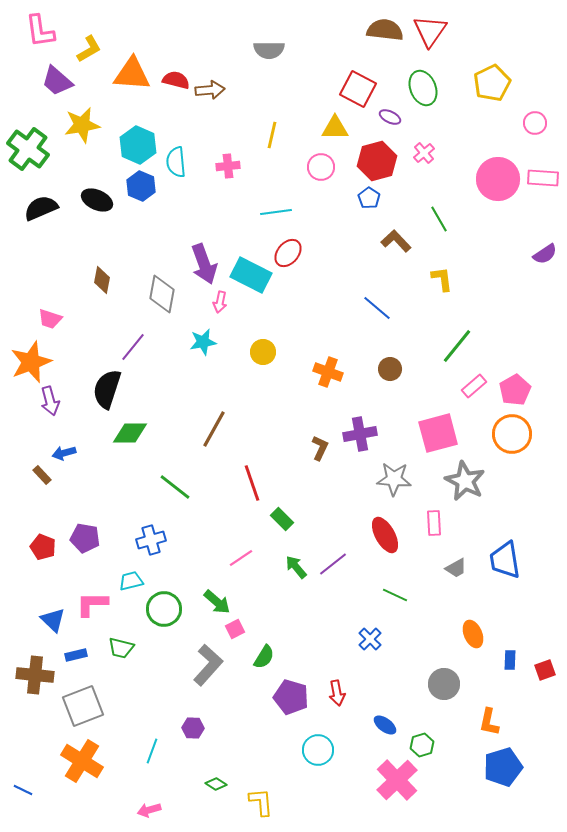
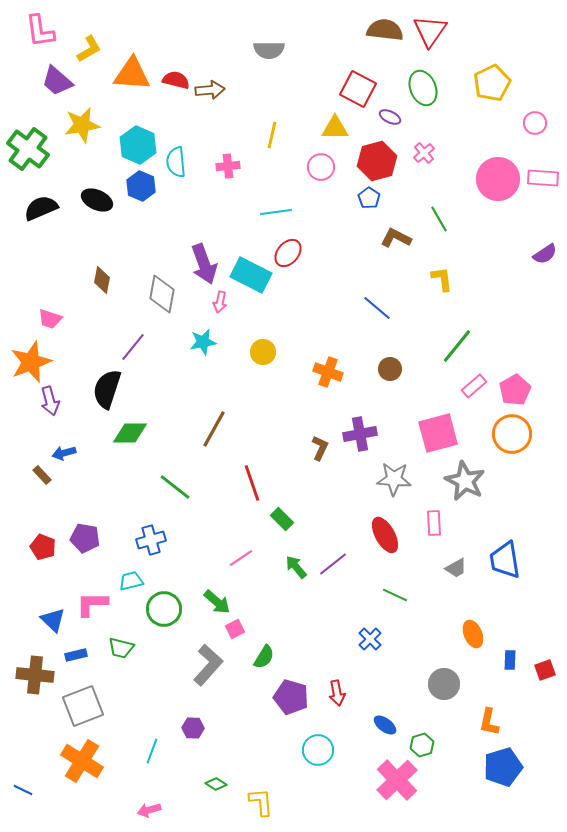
brown L-shape at (396, 241): moved 3 px up; rotated 20 degrees counterclockwise
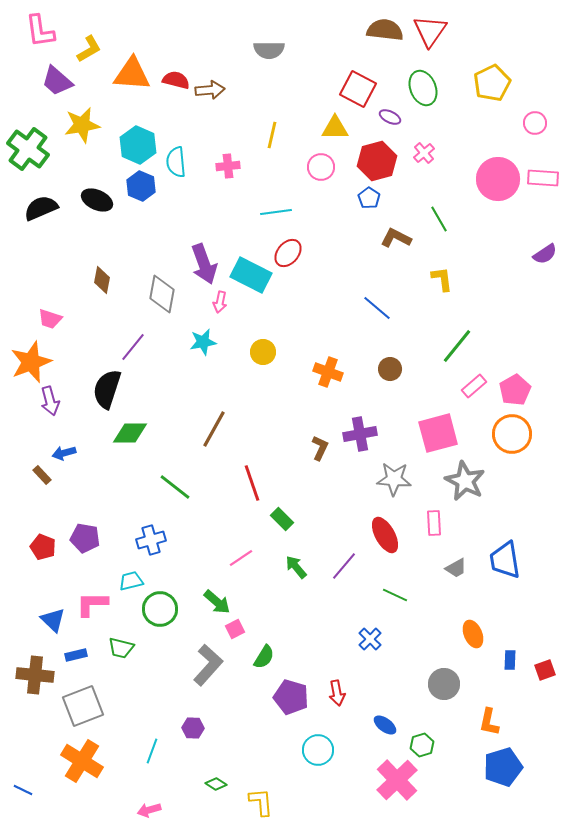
purple line at (333, 564): moved 11 px right, 2 px down; rotated 12 degrees counterclockwise
green circle at (164, 609): moved 4 px left
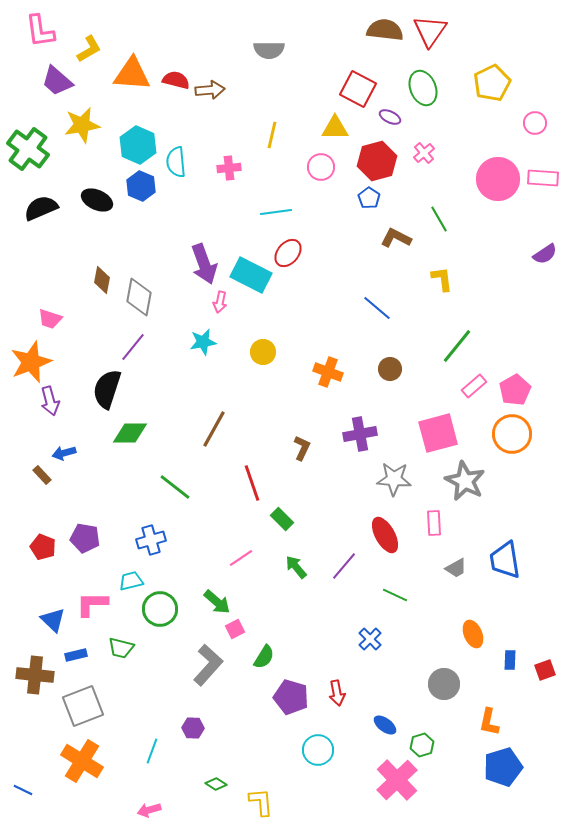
pink cross at (228, 166): moved 1 px right, 2 px down
gray diamond at (162, 294): moved 23 px left, 3 px down
brown L-shape at (320, 448): moved 18 px left
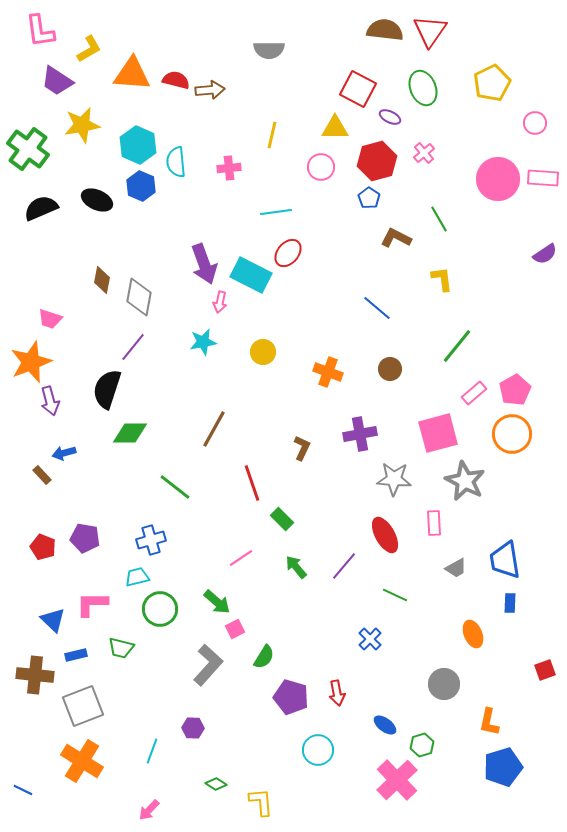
purple trapezoid at (57, 81): rotated 8 degrees counterclockwise
pink rectangle at (474, 386): moved 7 px down
cyan trapezoid at (131, 581): moved 6 px right, 4 px up
blue rectangle at (510, 660): moved 57 px up
pink arrow at (149, 810): rotated 30 degrees counterclockwise
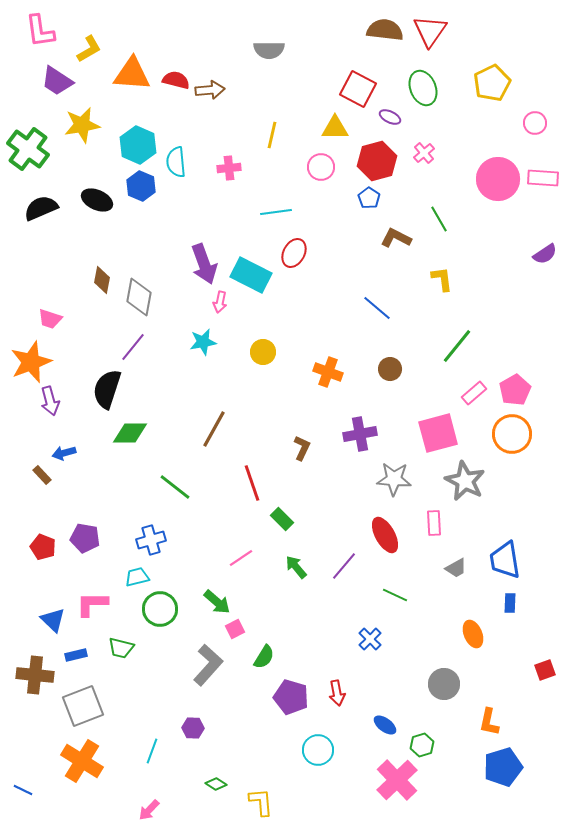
red ellipse at (288, 253): moved 6 px right; rotated 12 degrees counterclockwise
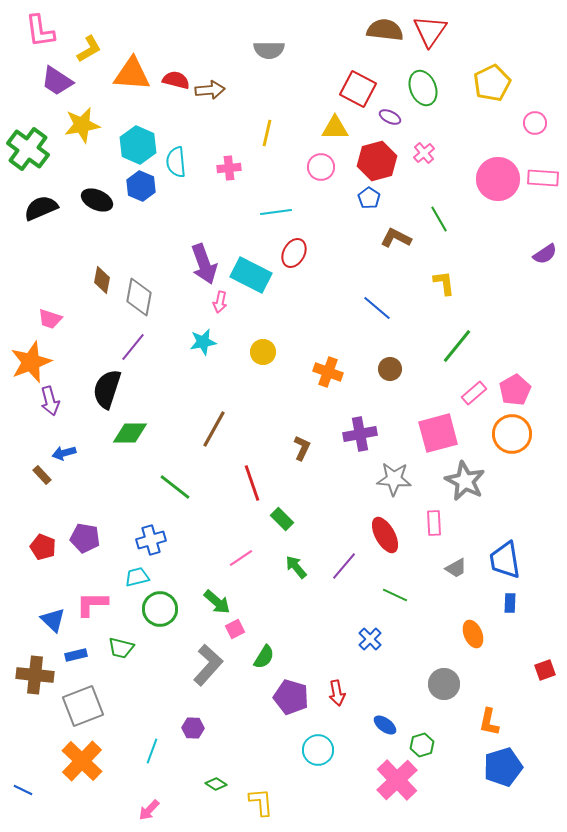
yellow line at (272, 135): moved 5 px left, 2 px up
yellow L-shape at (442, 279): moved 2 px right, 4 px down
orange cross at (82, 761): rotated 12 degrees clockwise
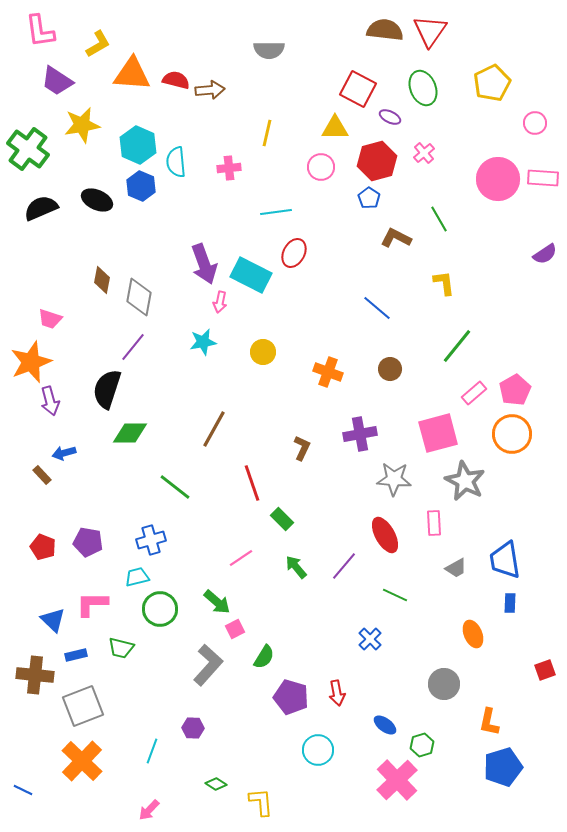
yellow L-shape at (89, 49): moved 9 px right, 5 px up
purple pentagon at (85, 538): moved 3 px right, 4 px down
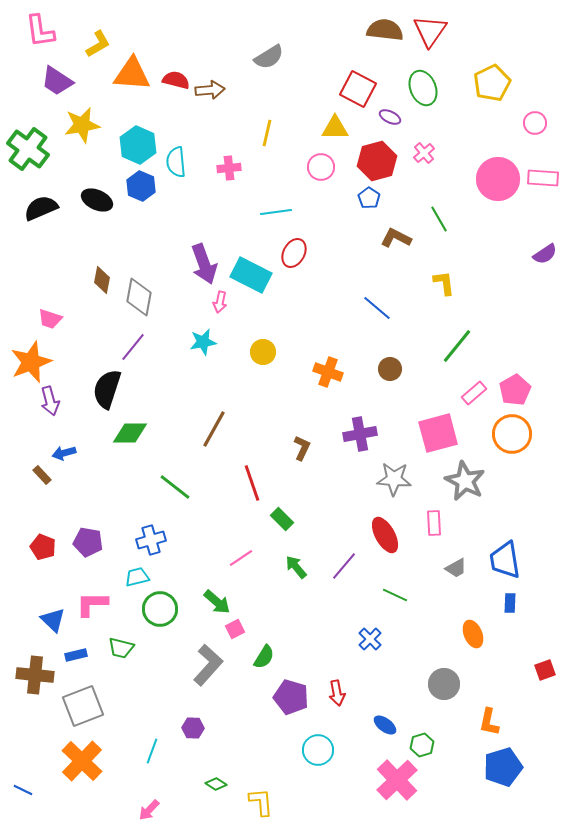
gray semicircle at (269, 50): moved 7 px down; rotated 32 degrees counterclockwise
